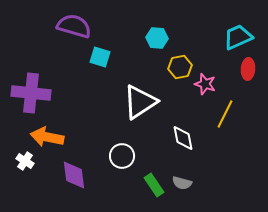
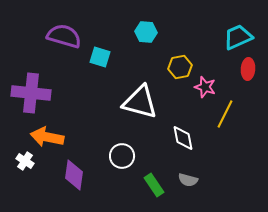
purple semicircle: moved 10 px left, 10 px down
cyan hexagon: moved 11 px left, 6 px up
pink star: moved 3 px down
white triangle: rotated 48 degrees clockwise
purple diamond: rotated 16 degrees clockwise
gray semicircle: moved 6 px right, 3 px up
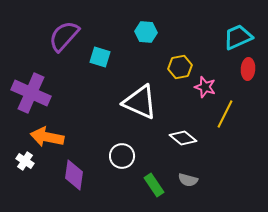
purple semicircle: rotated 64 degrees counterclockwise
purple cross: rotated 18 degrees clockwise
white triangle: rotated 9 degrees clockwise
white diamond: rotated 40 degrees counterclockwise
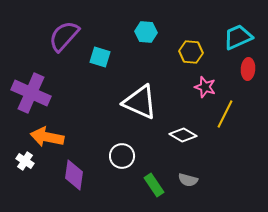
yellow hexagon: moved 11 px right, 15 px up; rotated 15 degrees clockwise
white diamond: moved 3 px up; rotated 8 degrees counterclockwise
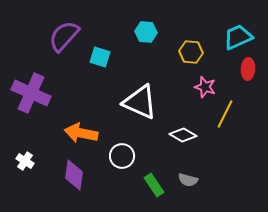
orange arrow: moved 34 px right, 4 px up
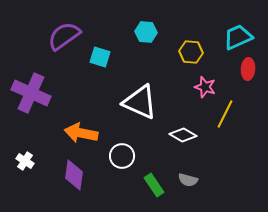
purple semicircle: rotated 12 degrees clockwise
